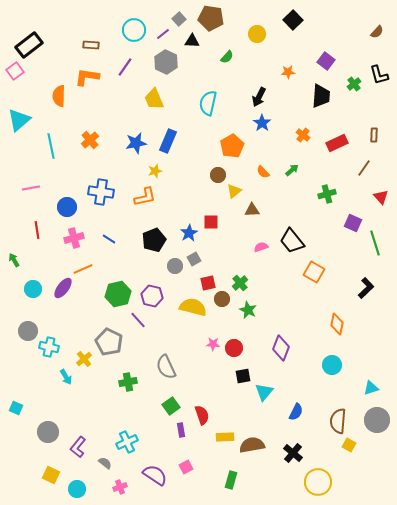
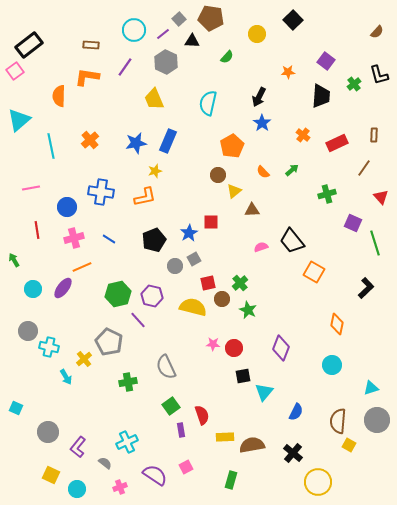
orange line at (83, 269): moved 1 px left, 2 px up
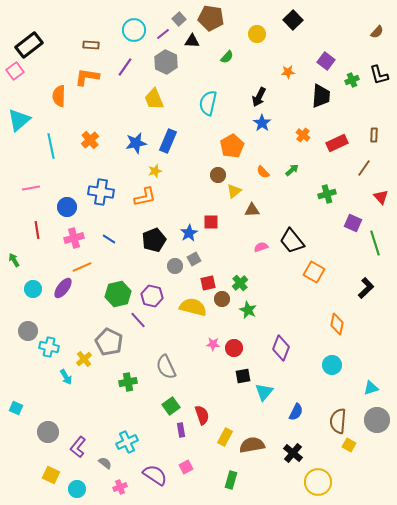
green cross at (354, 84): moved 2 px left, 4 px up; rotated 16 degrees clockwise
yellow rectangle at (225, 437): rotated 60 degrees counterclockwise
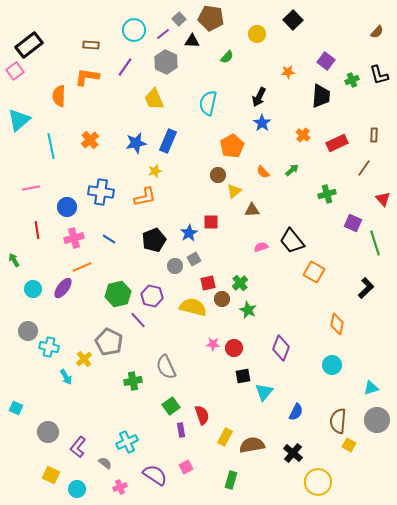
red triangle at (381, 197): moved 2 px right, 2 px down
green cross at (128, 382): moved 5 px right, 1 px up
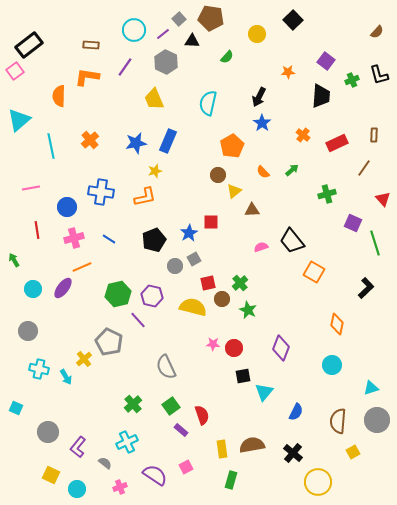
cyan cross at (49, 347): moved 10 px left, 22 px down
green cross at (133, 381): moved 23 px down; rotated 30 degrees counterclockwise
purple rectangle at (181, 430): rotated 40 degrees counterclockwise
yellow rectangle at (225, 437): moved 3 px left, 12 px down; rotated 36 degrees counterclockwise
yellow square at (349, 445): moved 4 px right, 7 px down; rotated 32 degrees clockwise
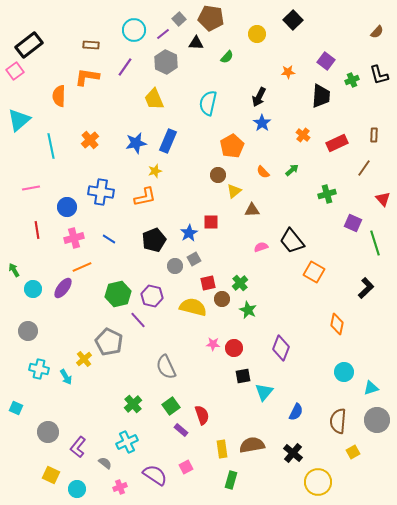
black triangle at (192, 41): moved 4 px right, 2 px down
green arrow at (14, 260): moved 10 px down
cyan circle at (332, 365): moved 12 px right, 7 px down
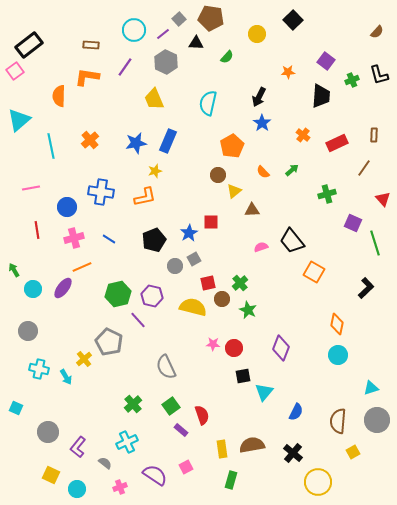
cyan circle at (344, 372): moved 6 px left, 17 px up
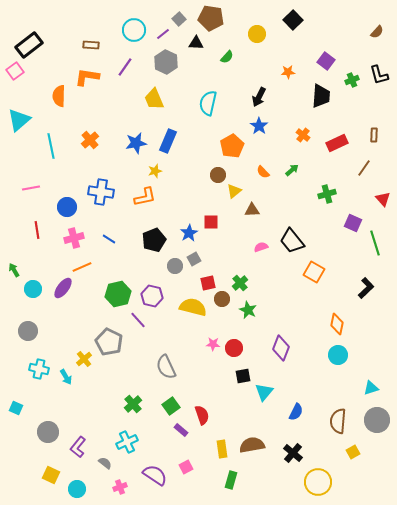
blue star at (262, 123): moved 3 px left, 3 px down
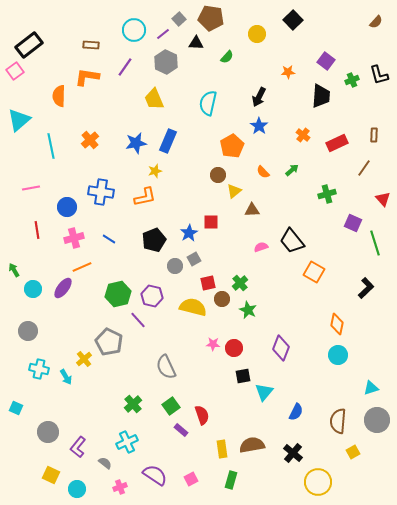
brown semicircle at (377, 32): moved 1 px left, 10 px up
pink square at (186, 467): moved 5 px right, 12 px down
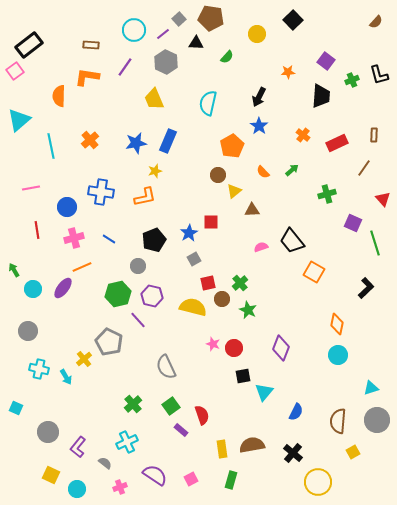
gray circle at (175, 266): moved 37 px left
pink star at (213, 344): rotated 16 degrees clockwise
